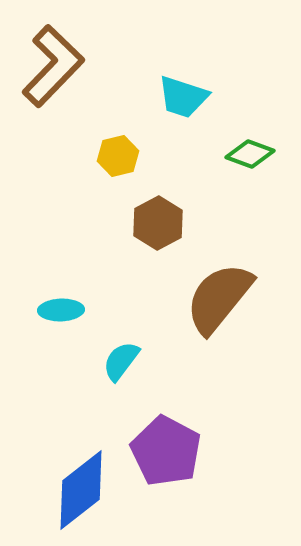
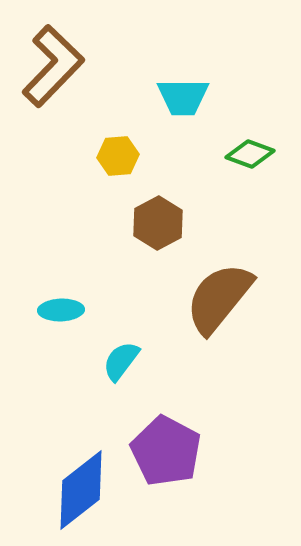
cyan trapezoid: rotated 18 degrees counterclockwise
yellow hexagon: rotated 9 degrees clockwise
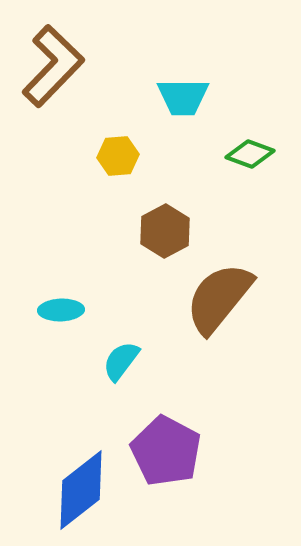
brown hexagon: moved 7 px right, 8 px down
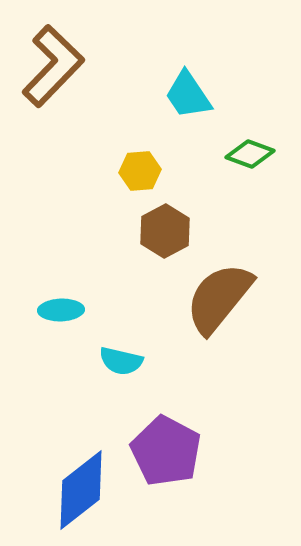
cyan trapezoid: moved 5 px right, 2 px up; rotated 56 degrees clockwise
yellow hexagon: moved 22 px right, 15 px down
cyan semicircle: rotated 114 degrees counterclockwise
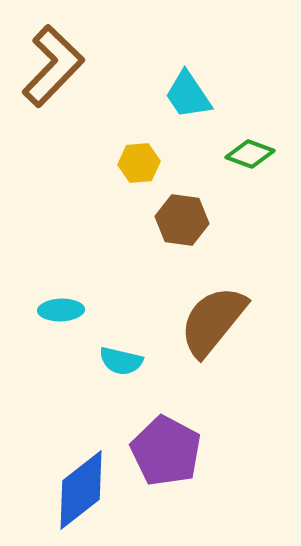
yellow hexagon: moved 1 px left, 8 px up
brown hexagon: moved 17 px right, 11 px up; rotated 24 degrees counterclockwise
brown semicircle: moved 6 px left, 23 px down
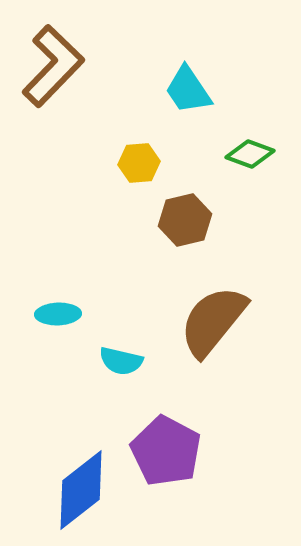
cyan trapezoid: moved 5 px up
brown hexagon: moved 3 px right; rotated 21 degrees counterclockwise
cyan ellipse: moved 3 px left, 4 px down
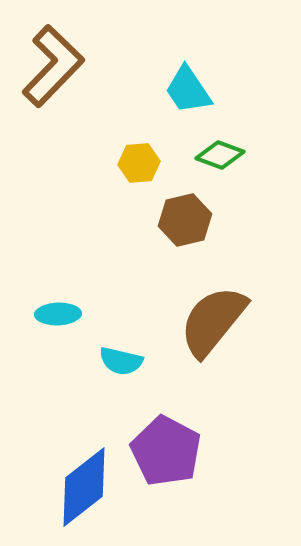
green diamond: moved 30 px left, 1 px down
blue diamond: moved 3 px right, 3 px up
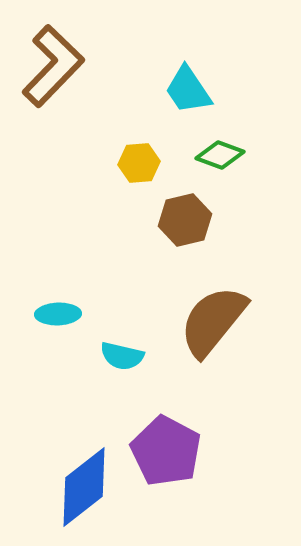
cyan semicircle: moved 1 px right, 5 px up
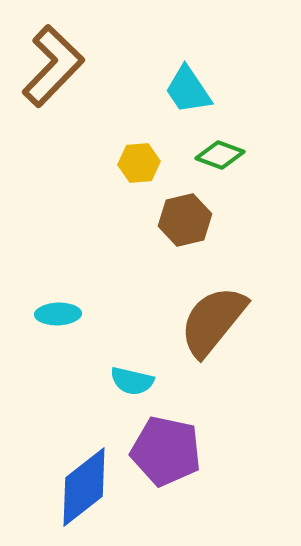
cyan semicircle: moved 10 px right, 25 px down
purple pentagon: rotated 16 degrees counterclockwise
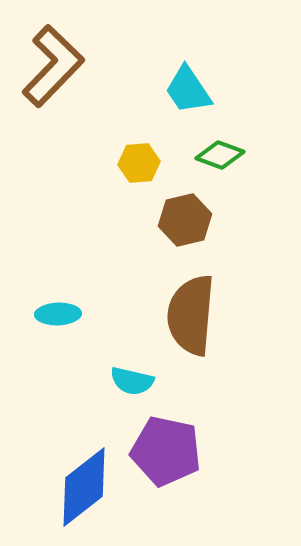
brown semicircle: moved 22 px left, 6 px up; rotated 34 degrees counterclockwise
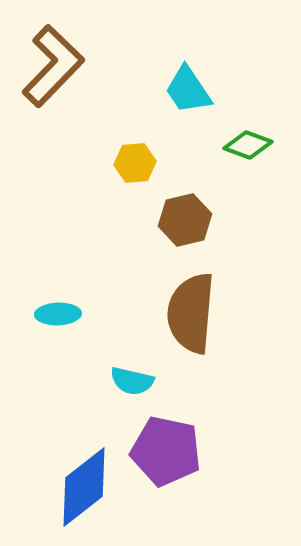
green diamond: moved 28 px right, 10 px up
yellow hexagon: moved 4 px left
brown semicircle: moved 2 px up
